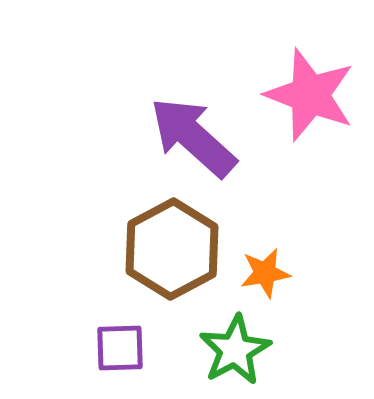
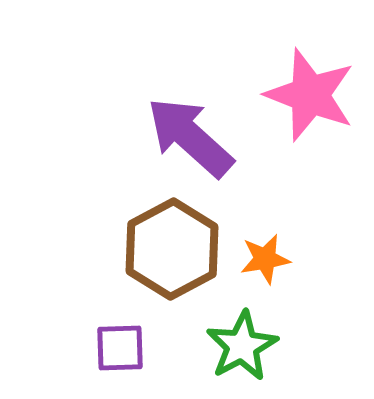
purple arrow: moved 3 px left
orange star: moved 14 px up
green star: moved 7 px right, 4 px up
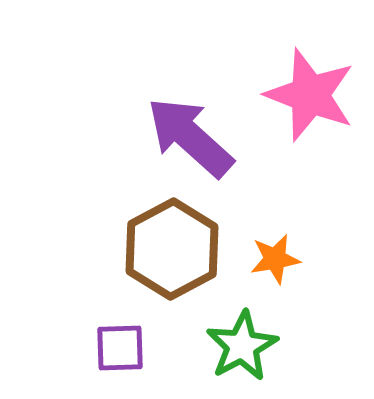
orange star: moved 10 px right
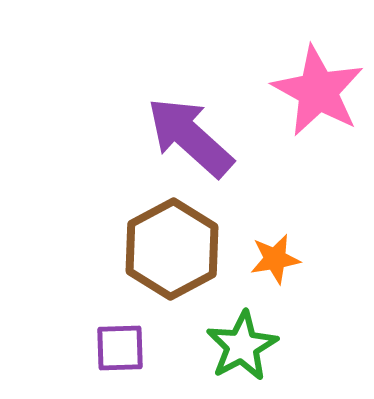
pink star: moved 8 px right, 4 px up; rotated 8 degrees clockwise
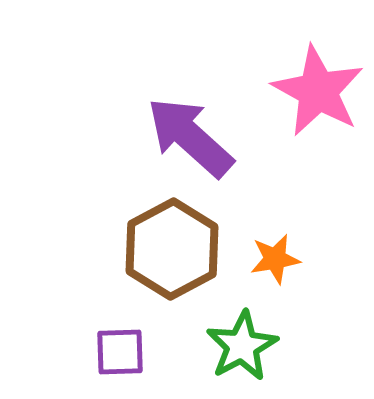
purple square: moved 4 px down
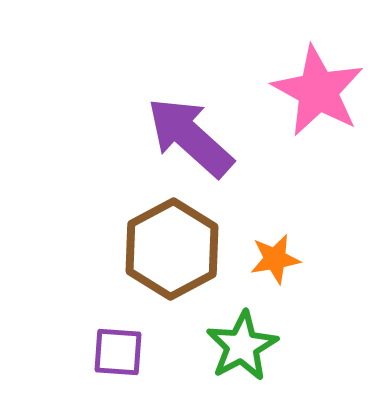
purple square: moved 2 px left; rotated 6 degrees clockwise
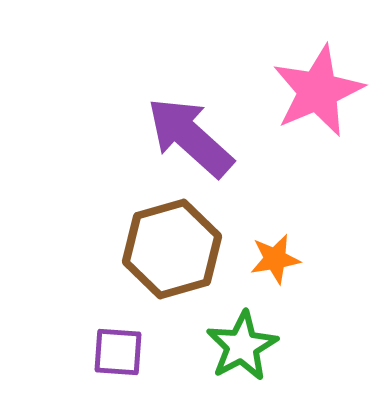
pink star: rotated 20 degrees clockwise
brown hexagon: rotated 12 degrees clockwise
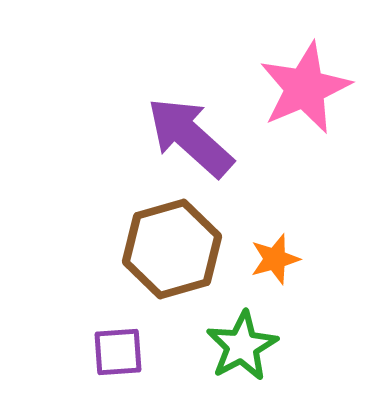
pink star: moved 13 px left, 3 px up
orange star: rotated 6 degrees counterclockwise
purple square: rotated 8 degrees counterclockwise
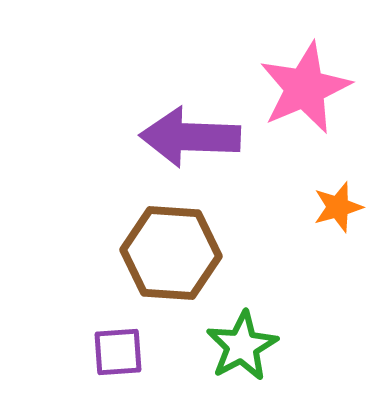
purple arrow: rotated 40 degrees counterclockwise
brown hexagon: moved 1 px left, 4 px down; rotated 20 degrees clockwise
orange star: moved 63 px right, 52 px up
